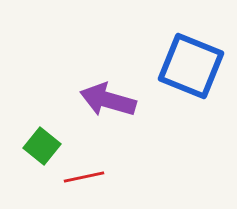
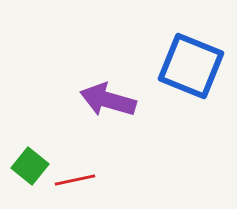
green square: moved 12 px left, 20 px down
red line: moved 9 px left, 3 px down
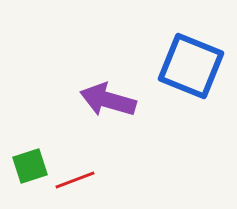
green square: rotated 33 degrees clockwise
red line: rotated 9 degrees counterclockwise
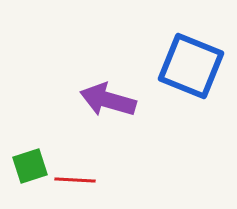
red line: rotated 24 degrees clockwise
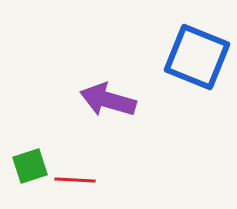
blue square: moved 6 px right, 9 px up
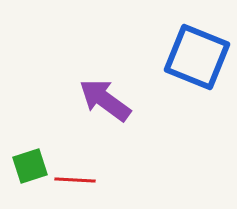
purple arrow: moved 3 px left; rotated 20 degrees clockwise
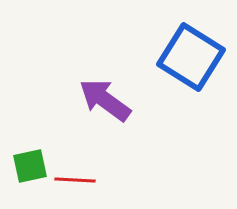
blue square: moved 6 px left; rotated 10 degrees clockwise
green square: rotated 6 degrees clockwise
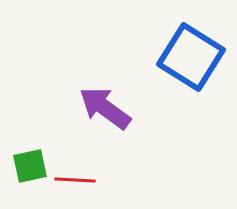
purple arrow: moved 8 px down
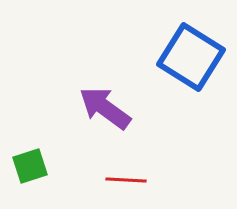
green square: rotated 6 degrees counterclockwise
red line: moved 51 px right
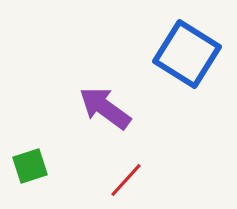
blue square: moved 4 px left, 3 px up
red line: rotated 51 degrees counterclockwise
